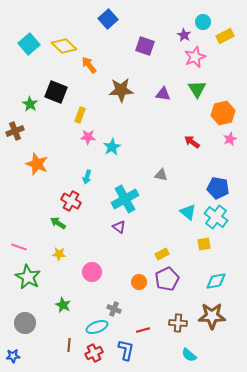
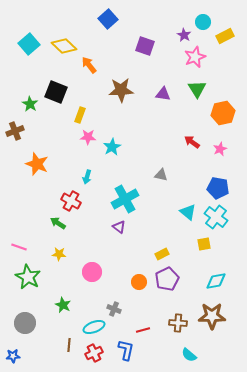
pink star at (230, 139): moved 10 px left, 10 px down
cyan ellipse at (97, 327): moved 3 px left
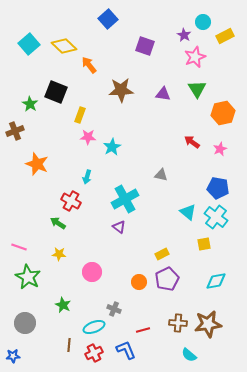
brown star at (212, 316): moved 4 px left, 8 px down; rotated 8 degrees counterclockwise
blue L-shape at (126, 350): rotated 35 degrees counterclockwise
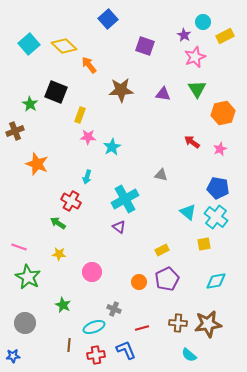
yellow rectangle at (162, 254): moved 4 px up
red line at (143, 330): moved 1 px left, 2 px up
red cross at (94, 353): moved 2 px right, 2 px down; rotated 18 degrees clockwise
